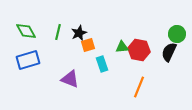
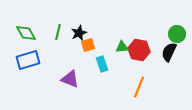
green diamond: moved 2 px down
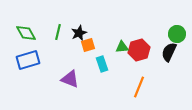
red hexagon: rotated 25 degrees counterclockwise
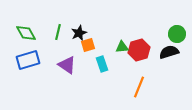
black semicircle: rotated 48 degrees clockwise
purple triangle: moved 3 px left, 14 px up; rotated 12 degrees clockwise
